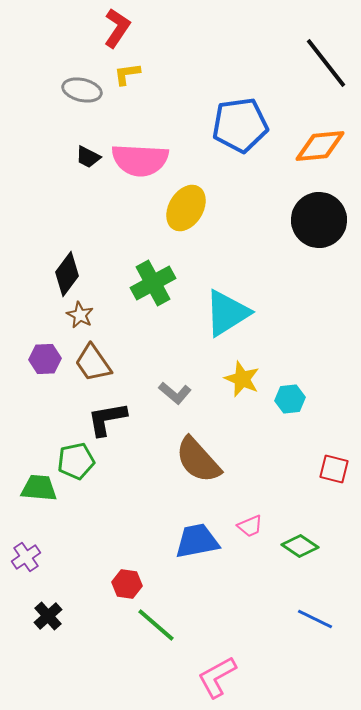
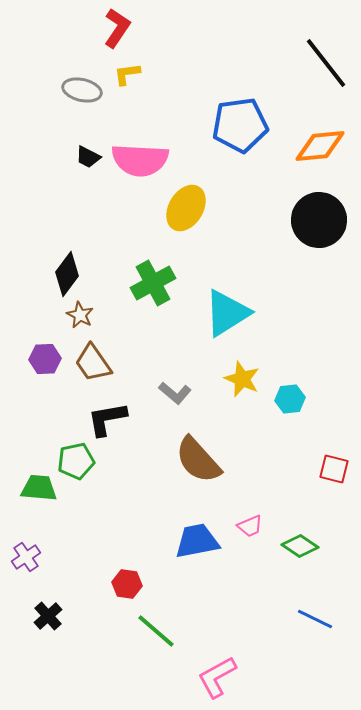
green line: moved 6 px down
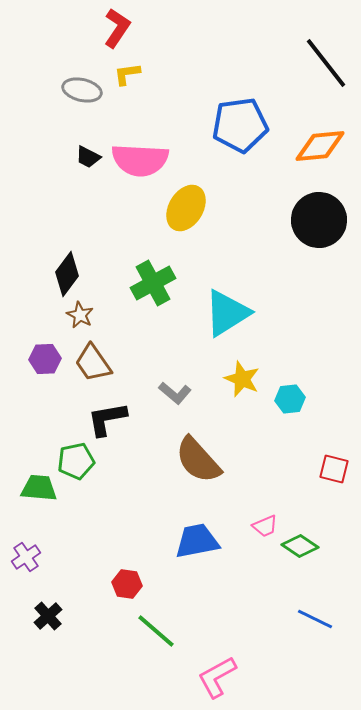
pink trapezoid: moved 15 px right
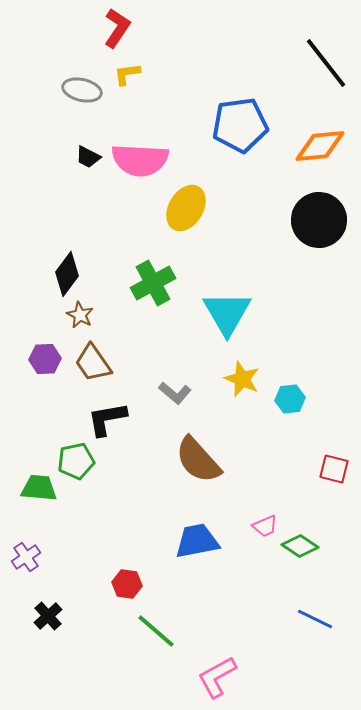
cyan triangle: rotated 28 degrees counterclockwise
